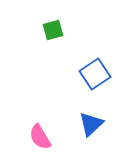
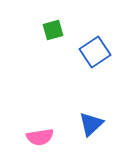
blue square: moved 22 px up
pink semicircle: rotated 68 degrees counterclockwise
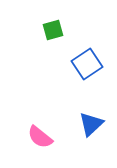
blue square: moved 8 px left, 12 px down
pink semicircle: rotated 48 degrees clockwise
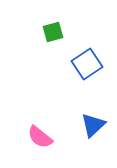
green square: moved 2 px down
blue triangle: moved 2 px right, 1 px down
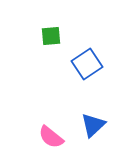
green square: moved 2 px left, 4 px down; rotated 10 degrees clockwise
pink semicircle: moved 11 px right
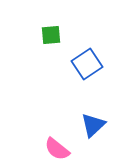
green square: moved 1 px up
pink semicircle: moved 6 px right, 12 px down
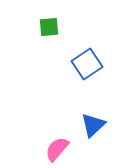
green square: moved 2 px left, 8 px up
pink semicircle: rotated 92 degrees clockwise
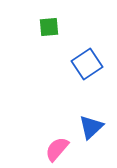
blue triangle: moved 2 px left, 2 px down
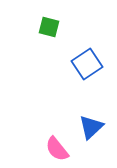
green square: rotated 20 degrees clockwise
pink semicircle: rotated 80 degrees counterclockwise
